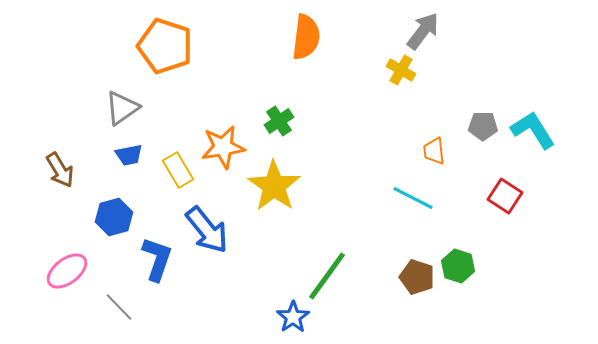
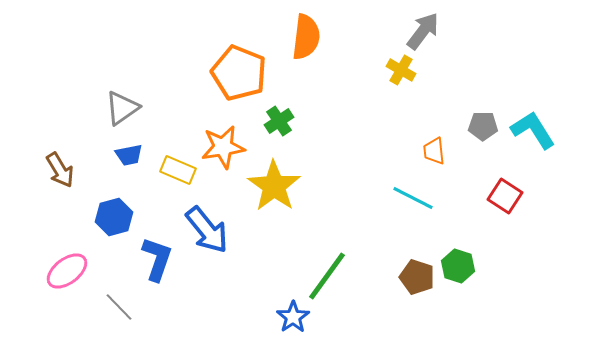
orange pentagon: moved 74 px right, 27 px down; rotated 4 degrees clockwise
yellow rectangle: rotated 36 degrees counterclockwise
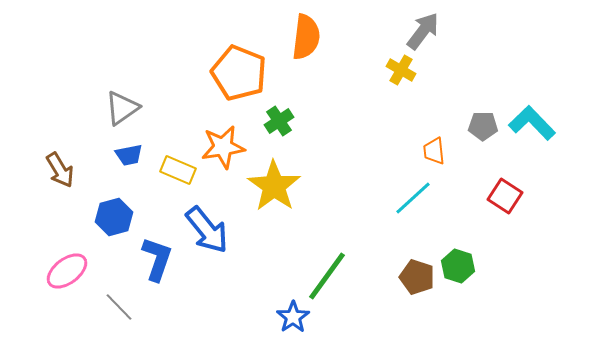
cyan L-shape: moved 1 px left, 7 px up; rotated 12 degrees counterclockwise
cyan line: rotated 69 degrees counterclockwise
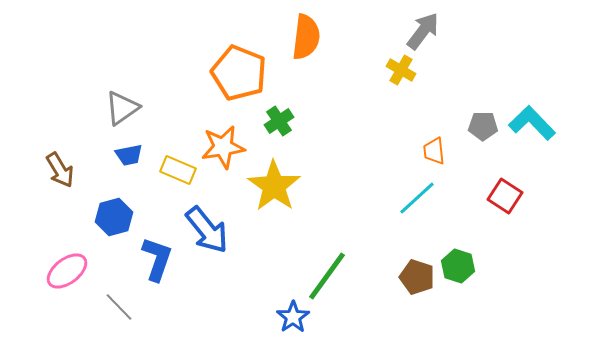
cyan line: moved 4 px right
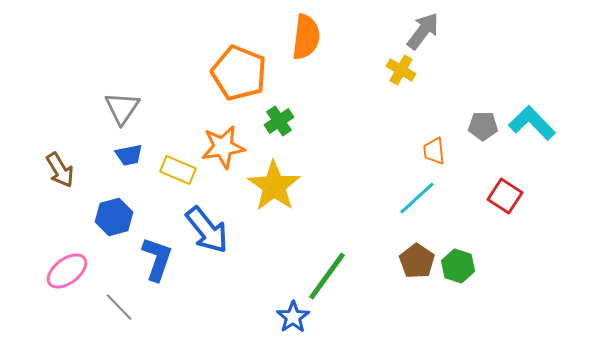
gray triangle: rotated 21 degrees counterclockwise
brown pentagon: moved 16 px up; rotated 16 degrees clockwise
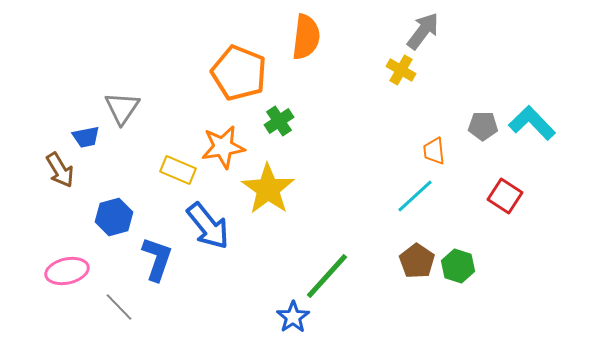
blue trapezoid: moved 43 px left, 18 px up
yellow star: moved 6 px left, 3 px down
cyan line: moved 2 px left, 2 px up
blue arrow: moved 1 px right, 4 px up
pink ellipse: rotated 24 degrees clockwise
green line: rotated 6 degrees clockwise
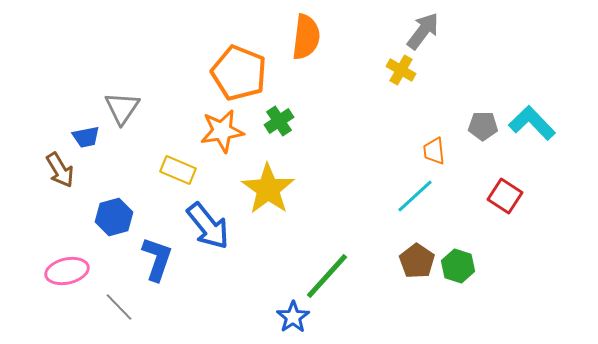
orange star: moved 1 px left, 16 px up
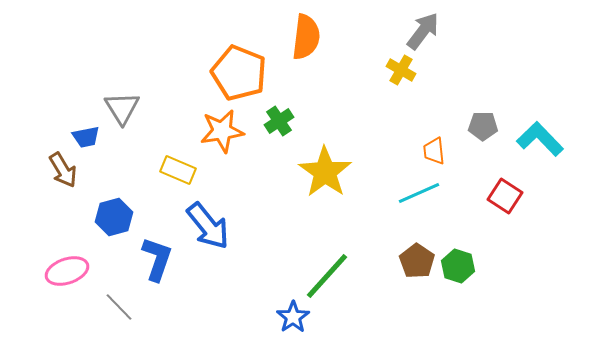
gray triangle: rotated 6 degrees counterclockwise
cyan L-shape: moved 8 px right, 16 px down
brown arrow: moved 3 px right
yellow star: moved 57 px right, 17 px up
cyan line: moved 4 px right, 3 px up; rotated 18 degrees clockwise
pink ellipse: rotated 6 degrees counterclockwise
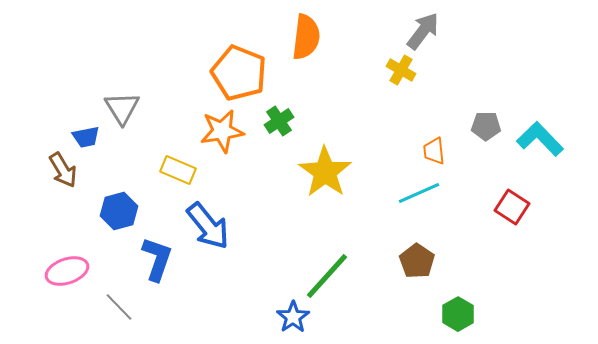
gray pentagon: moved 3 px right
red square: moved 7 px right, 11 px down
blue hexagon: moved 5 px right, 6 px up
green hexagon: moved 48 px down; rotated 12 degrees clockwise
